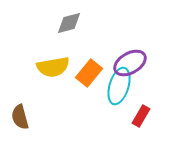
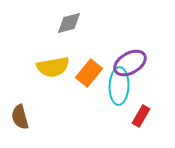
cyan ellipse: rotated 15 degrees counterclockwise
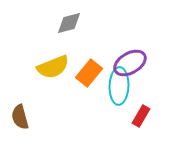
yellow semicircle: rotated 12 degrees counterclockwise
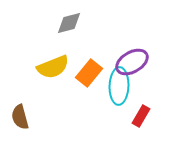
purple ellipse: moved 2 px right, 1 px up
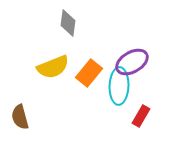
gray diamond: moved 1 px left; rotated 68 degrees counterclockwise
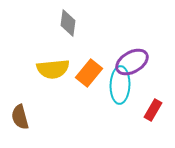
yellow semicircle: moved 2 px down; rotated 16 degrees clockwise
cyan ellipse: moved 1 px right, 1 px up
red rectangle: moved 12 px right, 6 px up
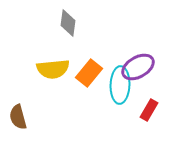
purple ellipse: moved 6 px right, 5 px down
red rectangle: moved 4 px left
brown semicircle: moved 2 px left
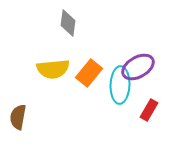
brown semicircle: rotated 25 degrees clockwise
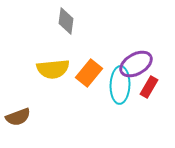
gray diamond: moved 2 px left, 2 px up
purple ellipse: moved 2 px left, 3 px up
red rectangle: moved 23 px up
brown semicircle: rotated 120 degrees counterclockwise
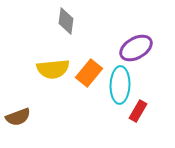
purple ellipse: moved 16 px up
red rectangle: moved 11 px left, 24 px down
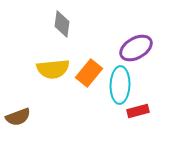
gray diamond: moved 4 px left, 3 px down
red rectangle: rotated 45 degrees clockwise
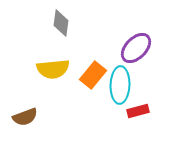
gray diamond: moved 1 px left, 1 px up
purple ellipse: rotated 16 degrees counterclockwise
orange rectangle: moved 4 px right, 2 px down
brown semicircle: moved 7 px right
